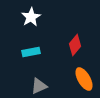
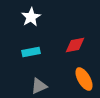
red diamond: rotated 40 degrees clockwise
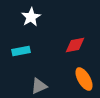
cyan rectangle: moved 10 px left, 1 px up
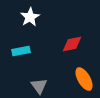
white star: moved 1 px left
red diamond: moved 3 px left, 1 px up
gray triangle: rotated 42 degrees counterclockwise
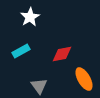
red diamond: moved 10 px left, 10 px down
cyan rectangle: rotated 18 degrees counterclockwise
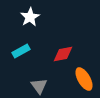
red diamond: moved 1 px right
